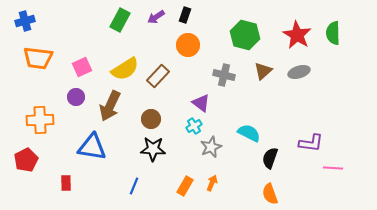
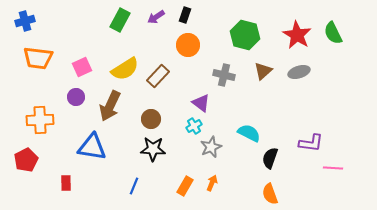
green semicircle: rotated 25 degrees counterclockwise
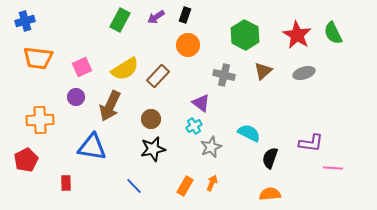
green hexagon: rotated 12 degrees clockwise
gray ellipse: moved 5 px right, 1 px down
black star: rotated 15 degrees counterclockwise
blue line: rotated 66 degrees counterclockwise
orange semicircle: rotated 105 degrees clockwise
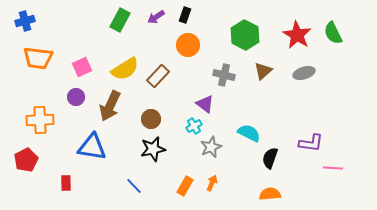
purple triangle: moved 4 px right, 1 px down
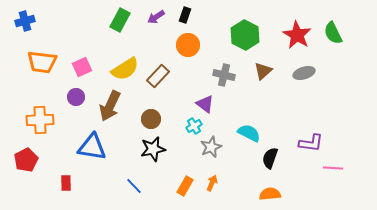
orange trapezoid: moved 4 px right, 4 px down
